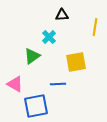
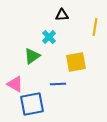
blue square: moved 4 px left, 2 px up
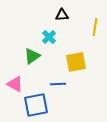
blue square: moved 4 px right, 1 px down
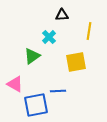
yellow line: moved 6 px left, 4 px down
blue line: moved 7 px down
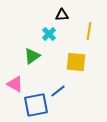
cyan cross: moved 3 px up
yellow square: rotated 15 degrees clockwise
blue line: rotated 35 degrees counterclockwise
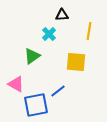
pink triangle: moved 1 px right
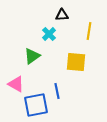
blue line: moved 1 px left; rotated 63 degrees counterclockwise
